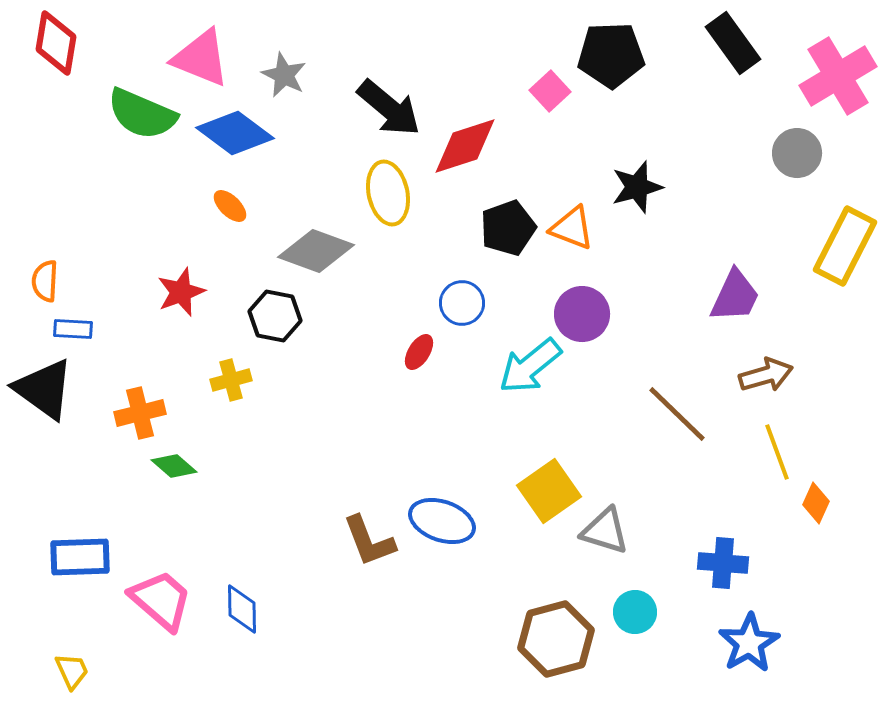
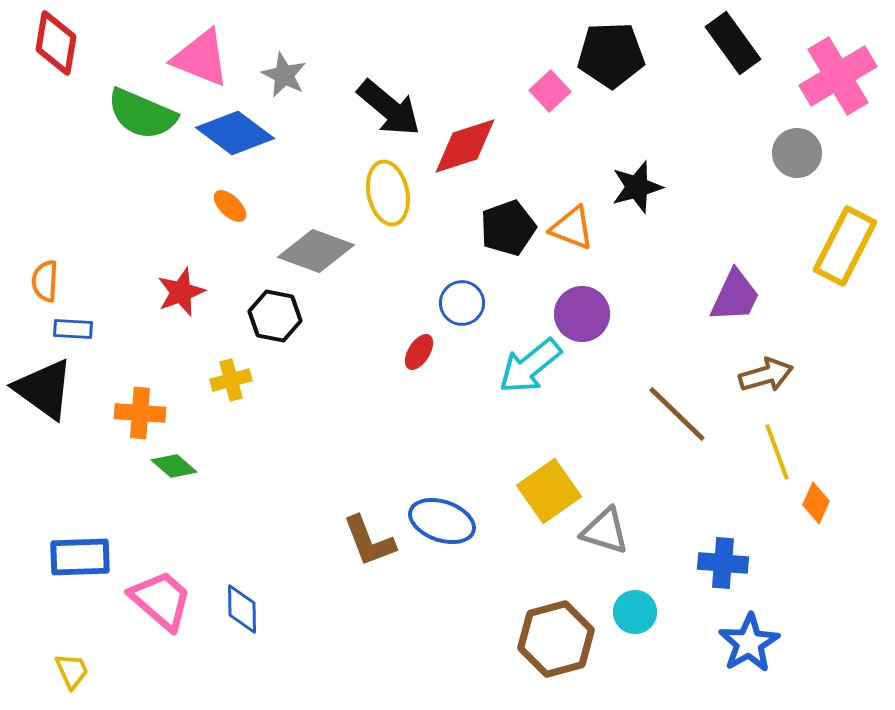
orange cross at (140, 413): rotated 18 degrees clockwise
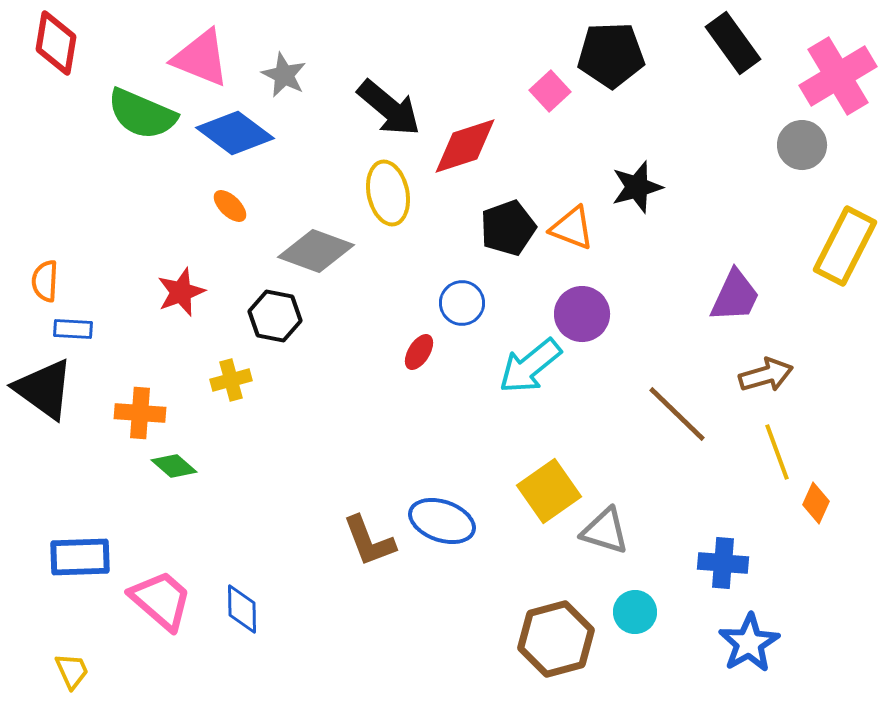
gray circle at (797, 153): moved 5 px right, 8 px up
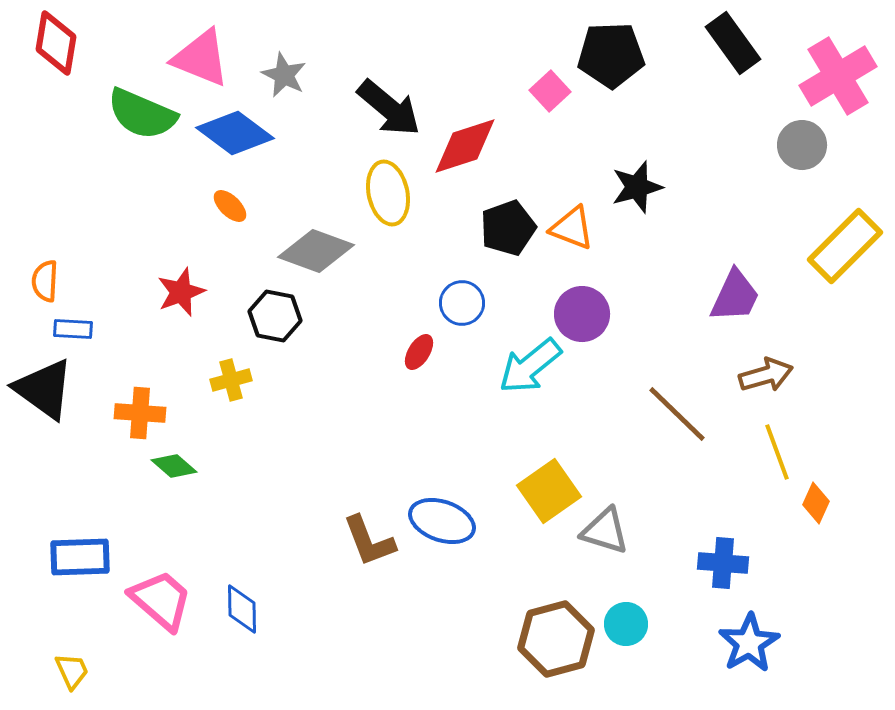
yellow rectangle at (845, 246): rotated 18 degrees clockwise
cyan circle at (635, 612): moved 9 px left, 12 px down
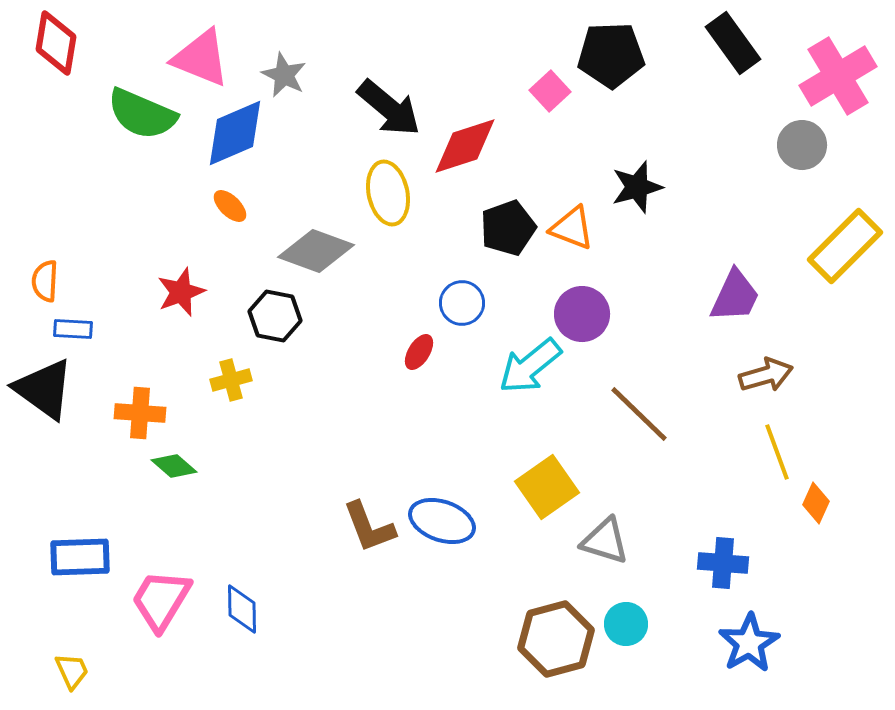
blue diamond at (235, 133): rotated 60 degrees counterclockwise
brown line at (677, 414): moved 38 px left
yellow square at (549, 491): moved 2 px left, 4 px up
gray triangle at (605, 531): moved 10 px down
brown L-shape at (369, 541): moved 14 px up
pink trapezoid at (161, 600): rotated 100 degrees counterclockwise
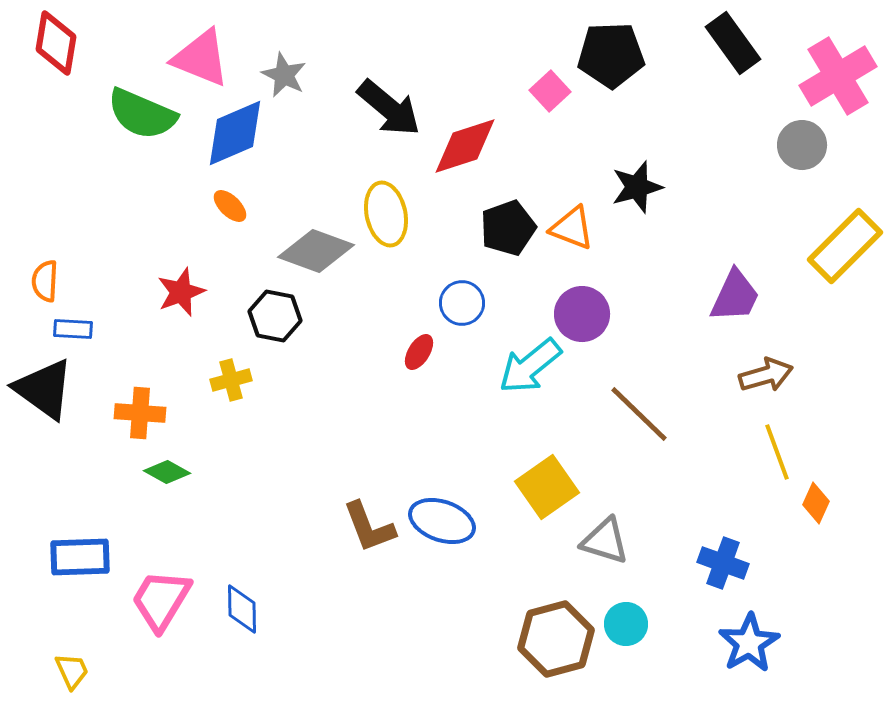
yellow ellipse at (388, 193): moved 2 px left, 21 px down
green diamond at (174, 466): moved 7 px left, 6 px down; rotated 12 degrees counterclockwise
blue cross at (723, 563): rotated 15 degrees clockwise
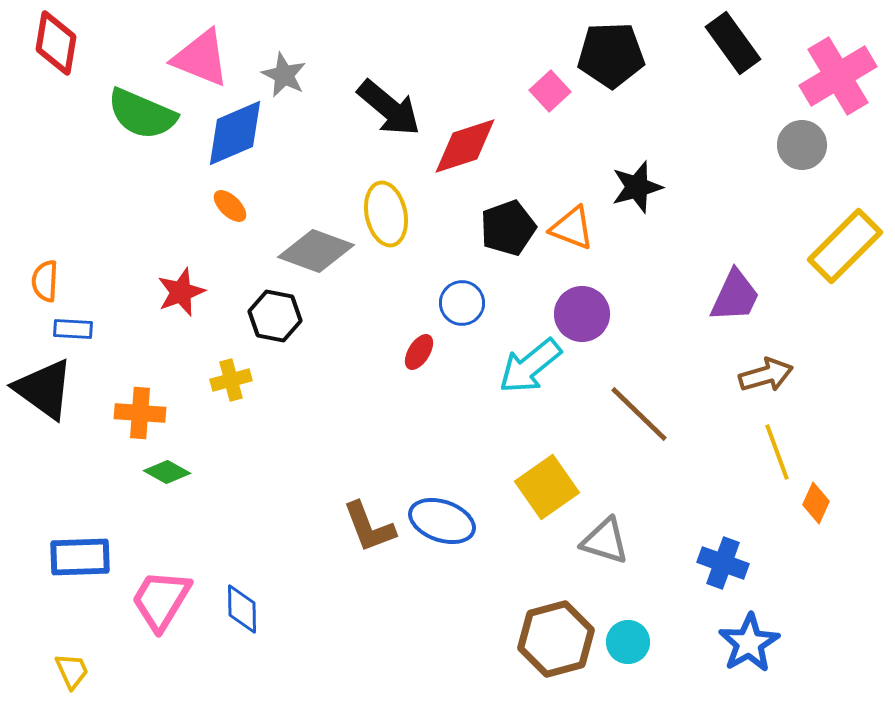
cyan circle at (626, 624): moved 2 px right, 18 px down
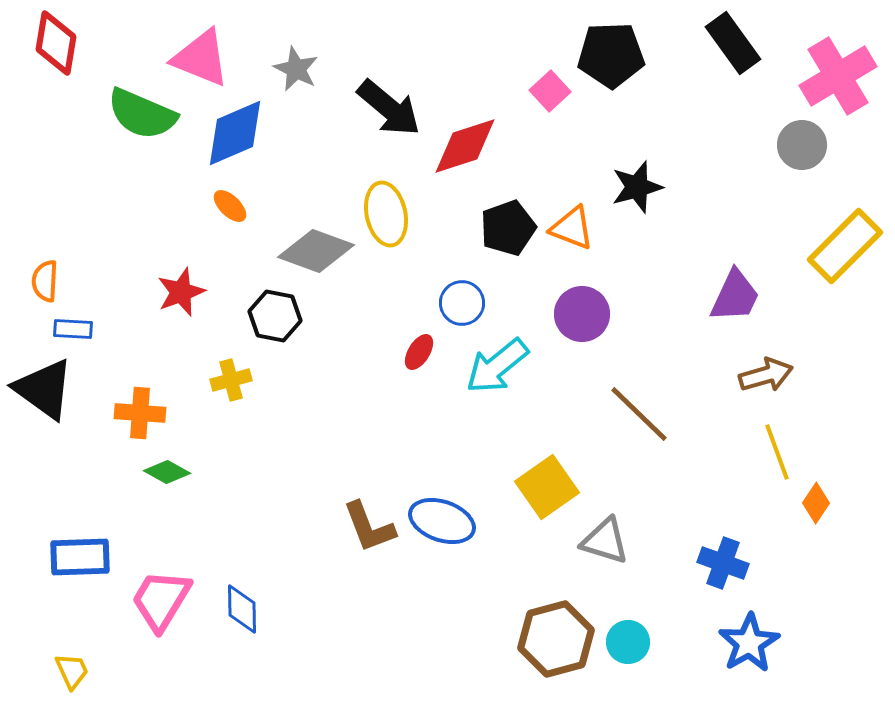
gray star at (284, 75): moved 12 px right, 6 px up
cyan arrow at (530, 366): moved 33 px left
orange diamond at (816, 503): rotated 9 degrees clockwise
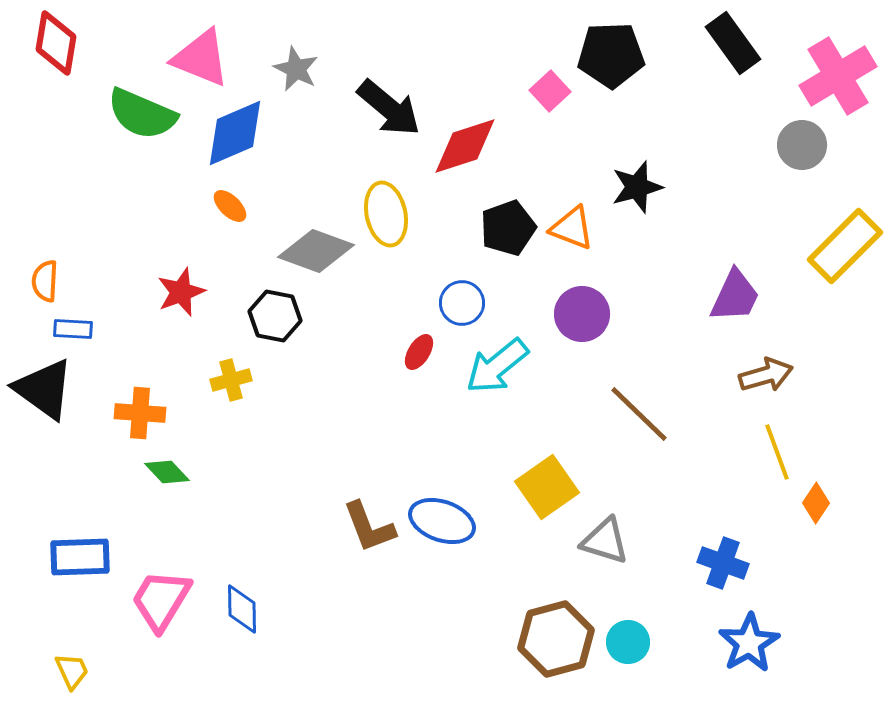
green diamond at (167, 472): rotated 18 degrees clockwise
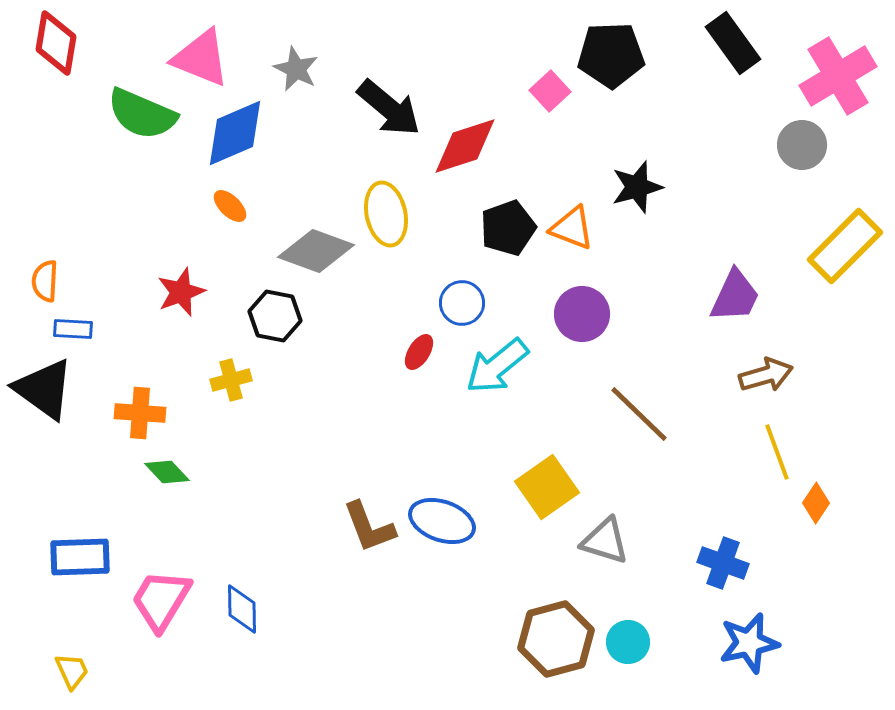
blue star at (749, 643): rotated 18 degrees clockwise
